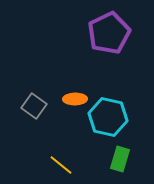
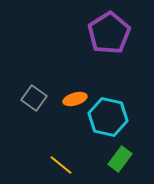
purple pentagon: rotated 6 degrees counterclockwise
orange ellipse: rotated 15 degrees counterclockwise
gray square: moved 8 px up
green rectangle: rotated 20 degrees clockwise
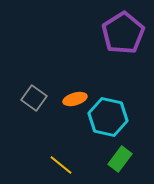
purple pentagon: moved 14 px right
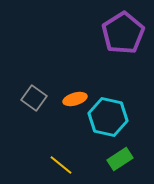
green rectangle: rotated 20 degrees clockwise
